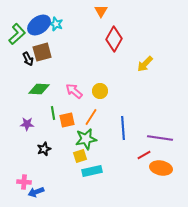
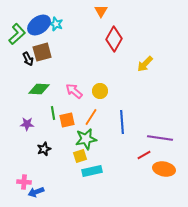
blue line: moved 1 px left, 6 px up
orange ellipse: moved 3 px right, 1 px down
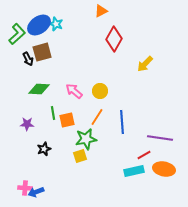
orange triangle: rotated 32 degrees clockwise
orange line: moved 6 px right
cyan rectangle: moved 42 px right
pink cross: moved 1 px right, 6 px down
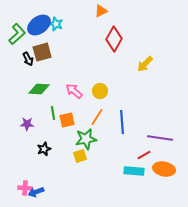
cyan rectangle: rotated 18 degrees clockwise
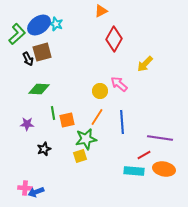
pink arrow: moved 45 px right, 7 px up
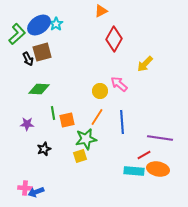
cyan star: rotated 16 degrees clockwise
orange ellipse: moved 6 px left
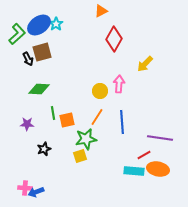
pink arrow: rotated 54 degrees clockwise
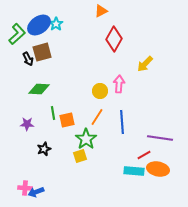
green star: rotated 25 degrees counterclockwise
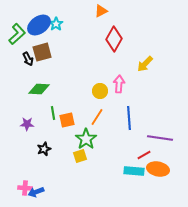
blue line: moved 7 px right, 4 px up
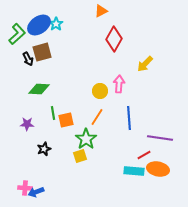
orange square: moved 1 px left
